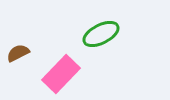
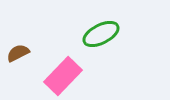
pink rectangle: moved 2 px right, 2 px down
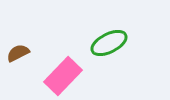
green ellipse: moved 8 px right, 9 px down
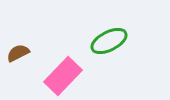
green ellipse: moved 2 px up
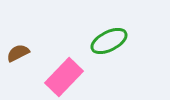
pink rectangle: moved 1 px right, 1 px down
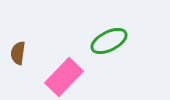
brown semicircle: rotated 55 degrees counterclockwise
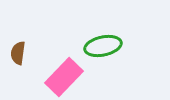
green ellipse: moved 6 px left, 5 px down; rotated 15 degrees clockwise
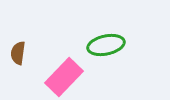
green ellipse: moved 3 px right, 1 px up
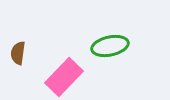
green ellipse: moved 4 px right, 1 px down
